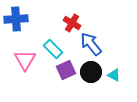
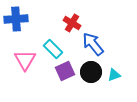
blue arrow: moved 2 px right
purple square: moved 1 px left, 1 px down
cyan triangle: rotated 48 degrees counterclockwise
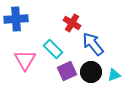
purple square: moved 2 px right
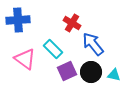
blue cross: moved 2 px right, 1 px down
pink triangle: moved 1 px up; rotated 25 degrees counterclockwise
cyan triangle: rotated 32 degrees clockwise
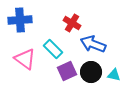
blue cross: moved 2 px right
blue arrow: rotated 30 degrees counterclockwise
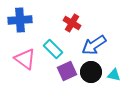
blue arrow: moved 1 px right, 1 px down; rotated 55 degrees counterclockwise
